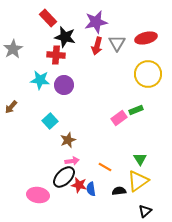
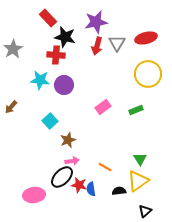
pink rectangle: moved 16 px left, 11 px up
black ellipse: moved 2 px left
pink ellipse: moved 4 px left; rotated 15 degrees counterclockwise
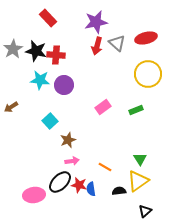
black star: moved 29 px left, 14 px down
gray triangle: rotated 18 degrees counterclockwise
brown arrow: rotated 16 degrees clockwise
black ellipse: moved 2 px left, 5 px down
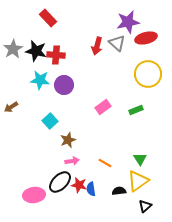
purple star: moved 32 px right
orange line: moved 4 px up
black triangle: moved 5 px up
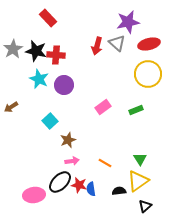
red ellipse: moved 3 px right, 6 px down
cyan star: moved 1 px left, 1 px up; rotated 18 degrees clockwise
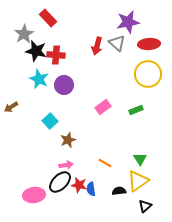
red ellipse: rotated 10 degrees clockwise
gray star: moved 11 px right, 15 px up
pink arrow: moved 6 px left, 4 px down
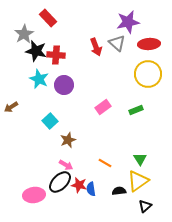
red arrow: moved 1 px left, 1 px down; rotated 36 degrees counterclockwise
pink arrow: rotated 40 degrees clockwise
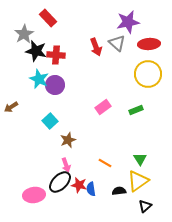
purple circle: moved 9 px left
pink arrow: rotated 40 degrees clockwise
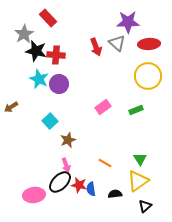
purple star: rotated 10 degrees clockwise
yellow circle: moved 2 px down
purple circle: moved 4 px right, 1 px up
black semicircle: moved 4 px left, 3 px down
